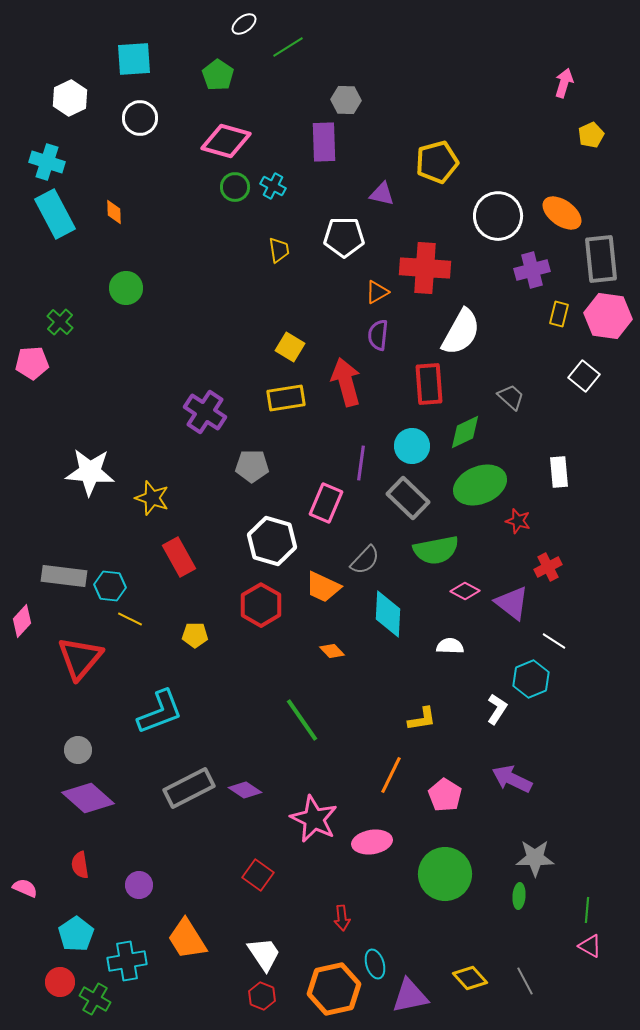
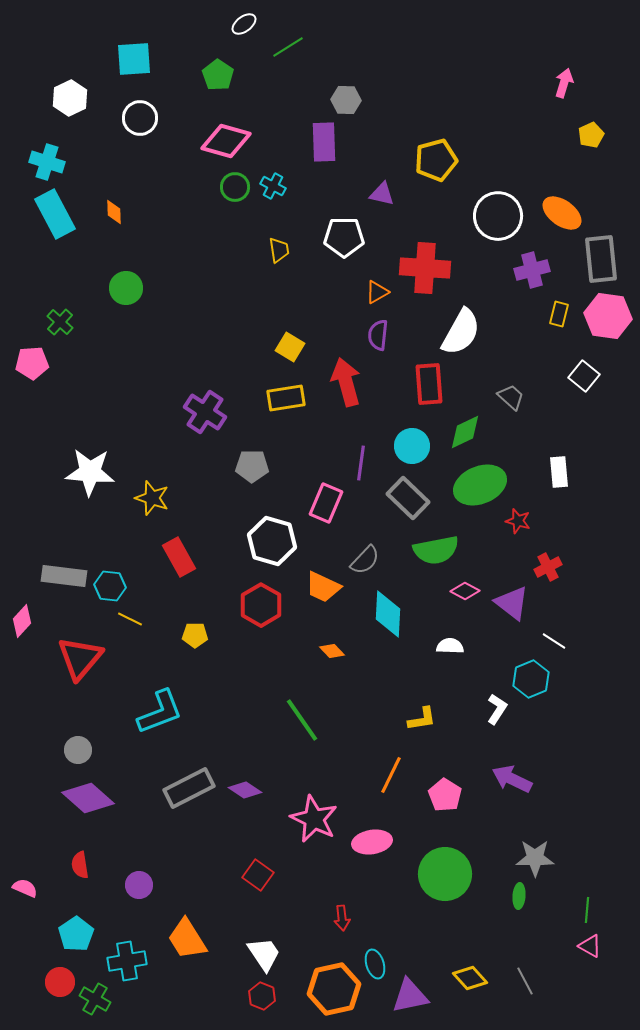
yellow pentagon at (437, 162): moved 1 px left, 2 px up
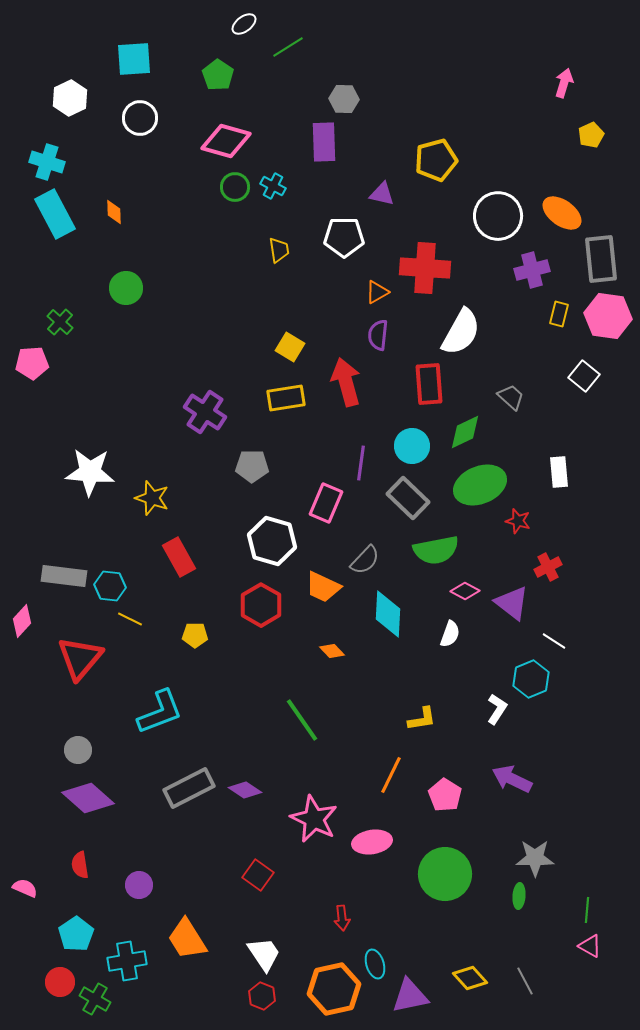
gray hexagon at (346, 100): moved 2 px left, 1 px up
white semicircle at (450, 646): moved 12 px up; rotated 108 degrees clockwise
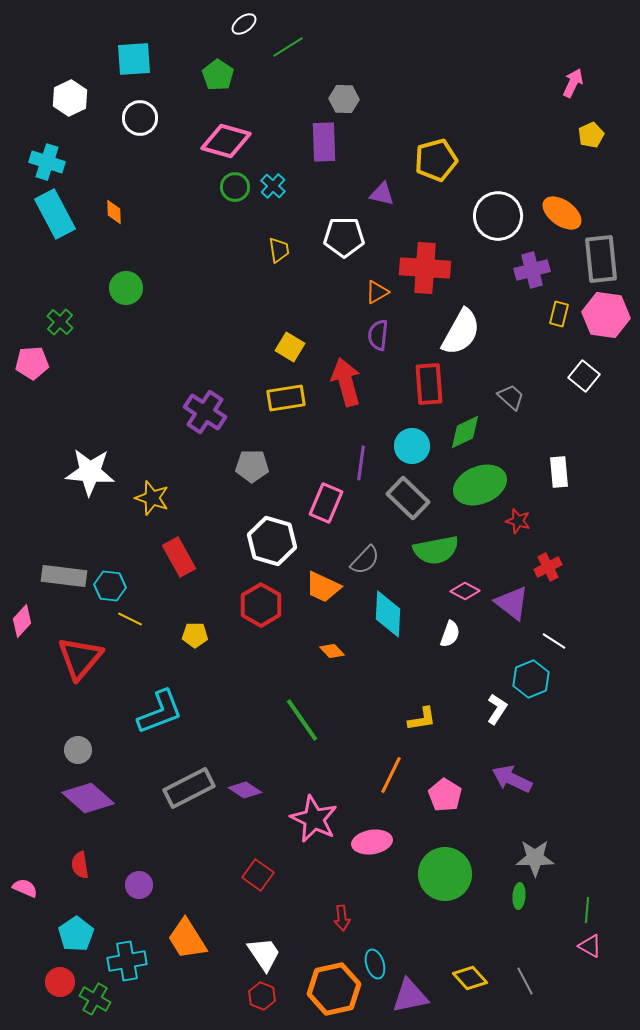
pink arrow at (564, 83): moved 9 px right; rotated 8 degrees clockwise
cyan cross at (273, 186): rotated 15 degrees clockwise
pink hexagon at (608, 316): moved 2 px left, 1 px up
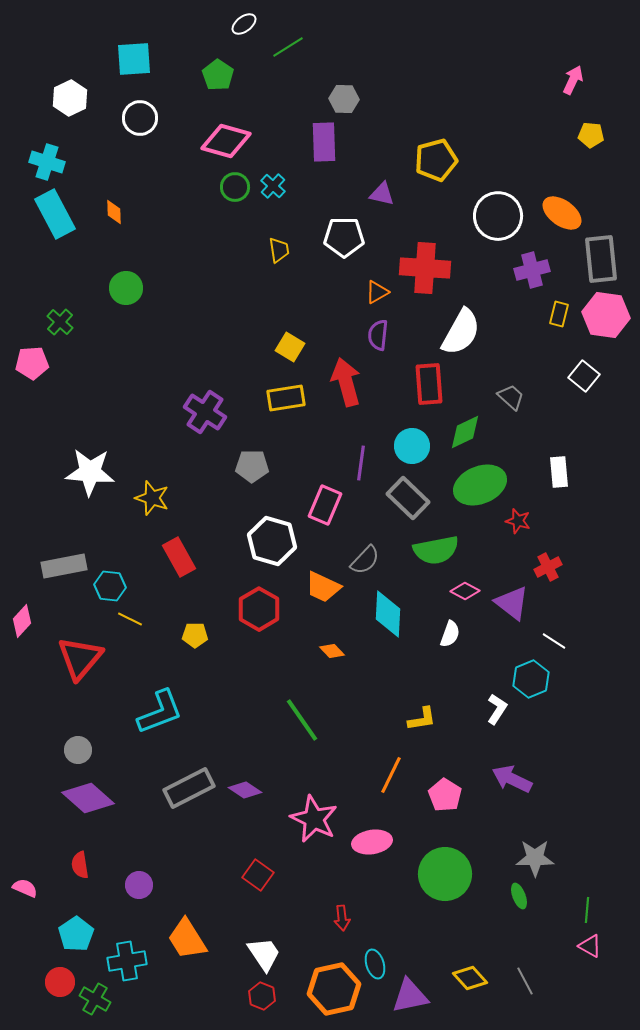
pink arrow at (573, 83): moved 3 px up
yellow pentagon at (591, 135): rotated 30 degrees clockwise
pink rectangle at (326, 503): moved 1 px left, 2 px down
gray rectangle at (64, 576): moved 10 px up; rotated 18 degrees counterclockwise
red hexagon at (261, 605): moved 2 px left, 4 px down
green ellipse at (519, 896): rotated 25 degrees counterclockwise
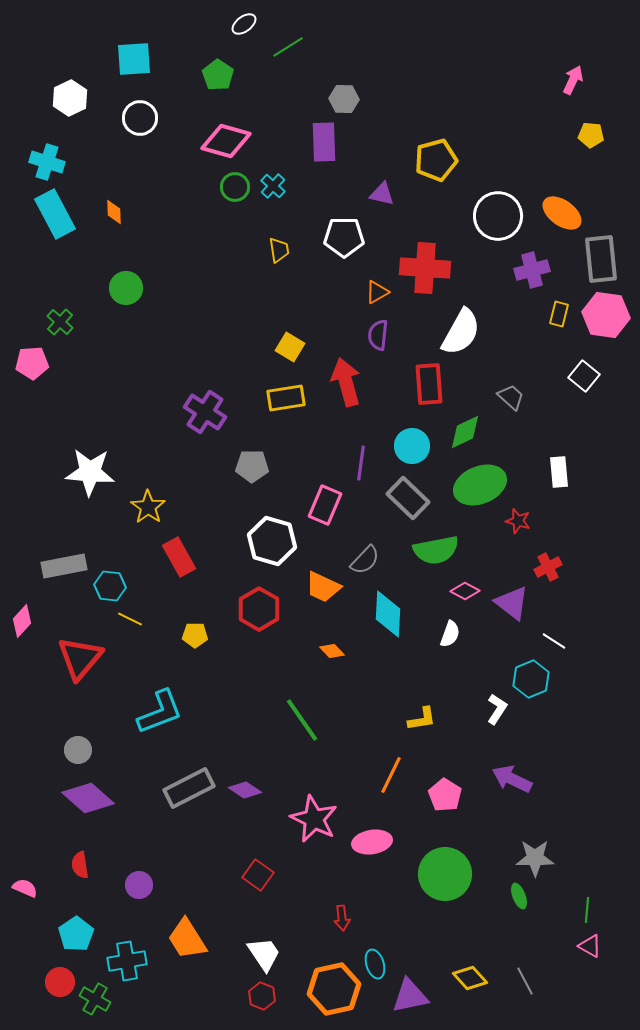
yellow star at (152, 498): moved 4 px left, 9 px down; rotated 16 degrees clockwise
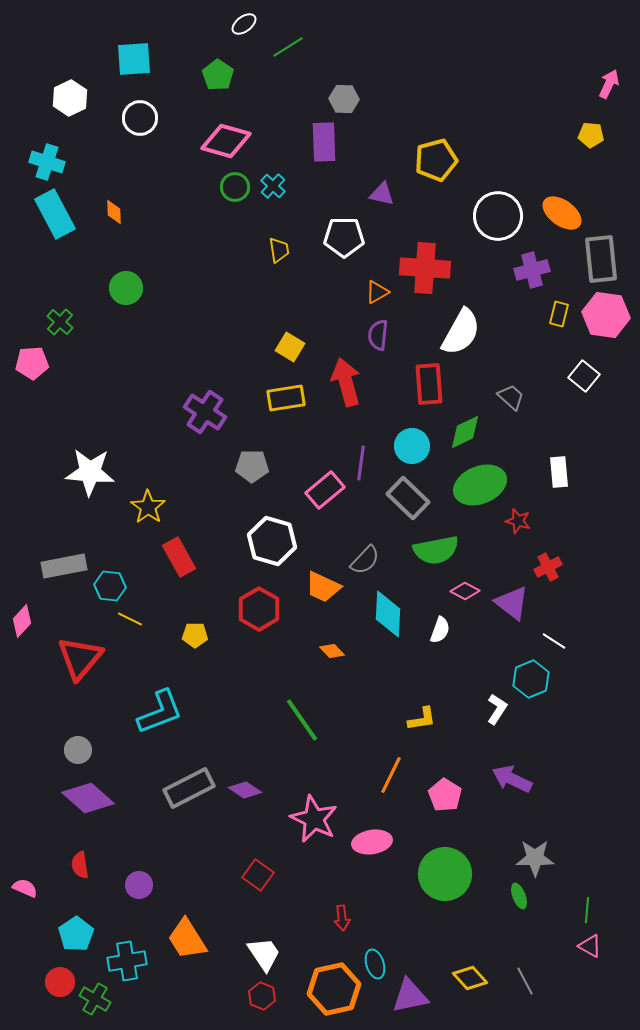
pink arrow at (573, 80): moved 36 px right, 4 px down
pink rectangle at (325, 505): moved 15 px up; rotated 27 degrees clockwise
white semicircle at (450, 634): moved 10 px left, 4 px up
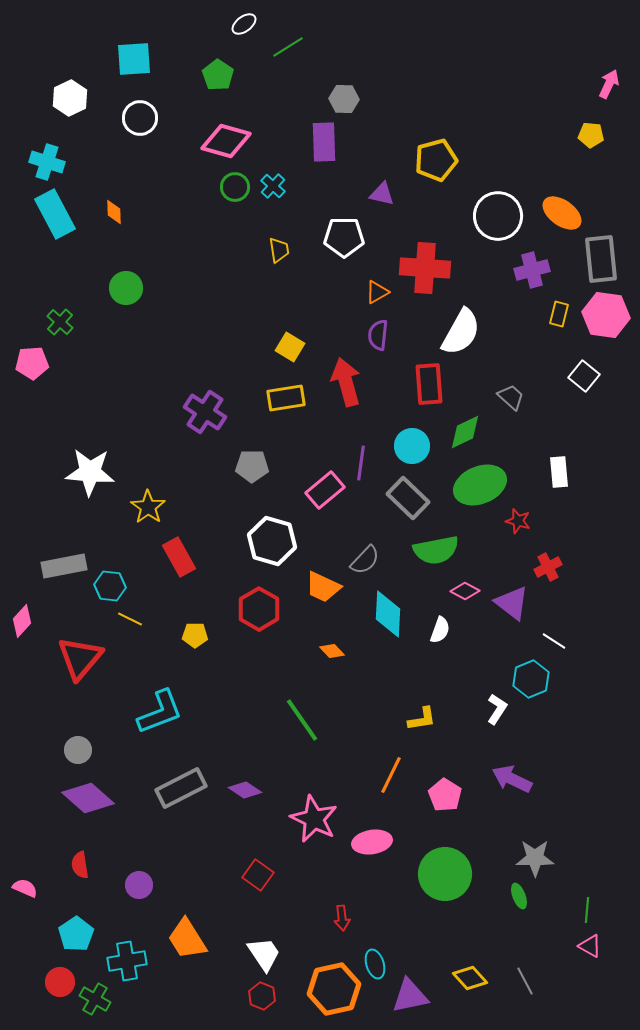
gray rectangle at (189, 788): moved 8 px left
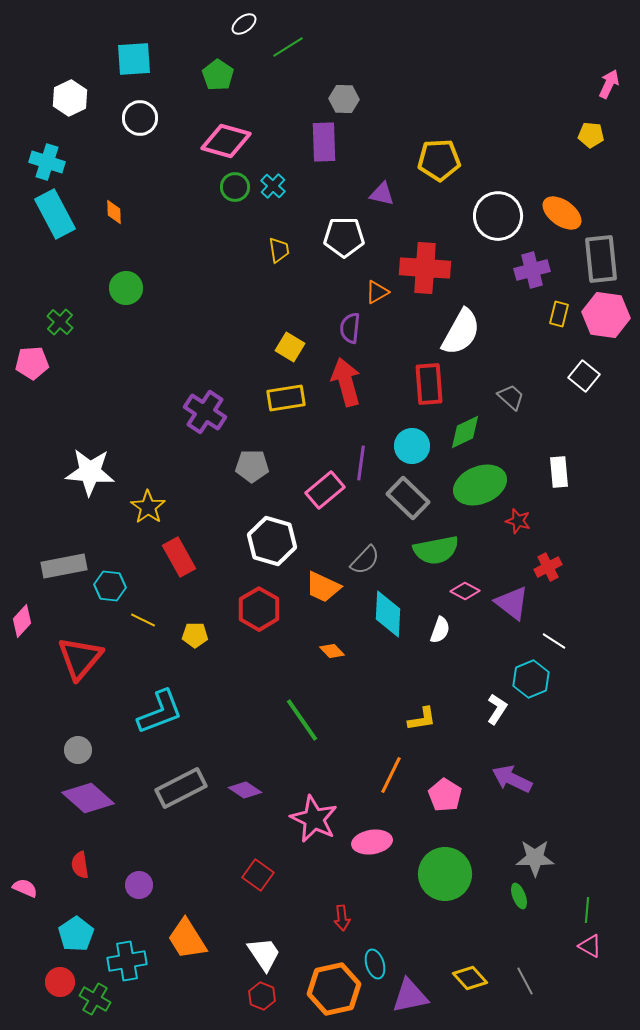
yellow pentagon at (436, 160): moved 3 px right; rotated 12 degrees clockwise
purple semicircle at (378, 335): moved 28 px left, 7 px up
yellow line at (130, 619): moved 13 px right, 1 px down
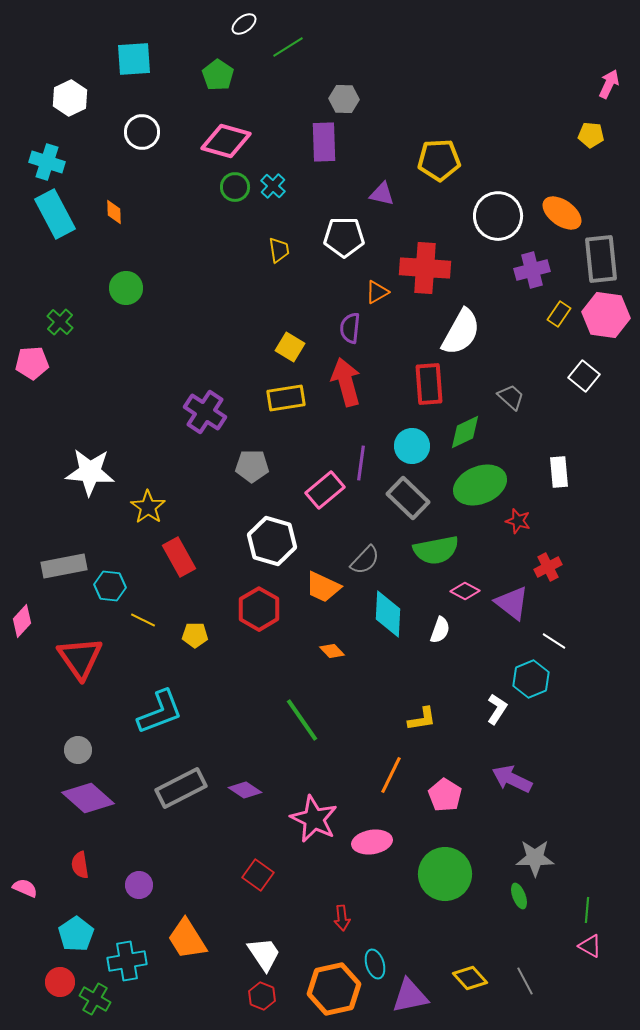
white circle at (140, 118): moved 2 px right, 14 px down
yellow rectangle at (559, 314): rotated 20 degrees clockwise
red triangle at (80, 658): rotated 15 degrees counterclockwise
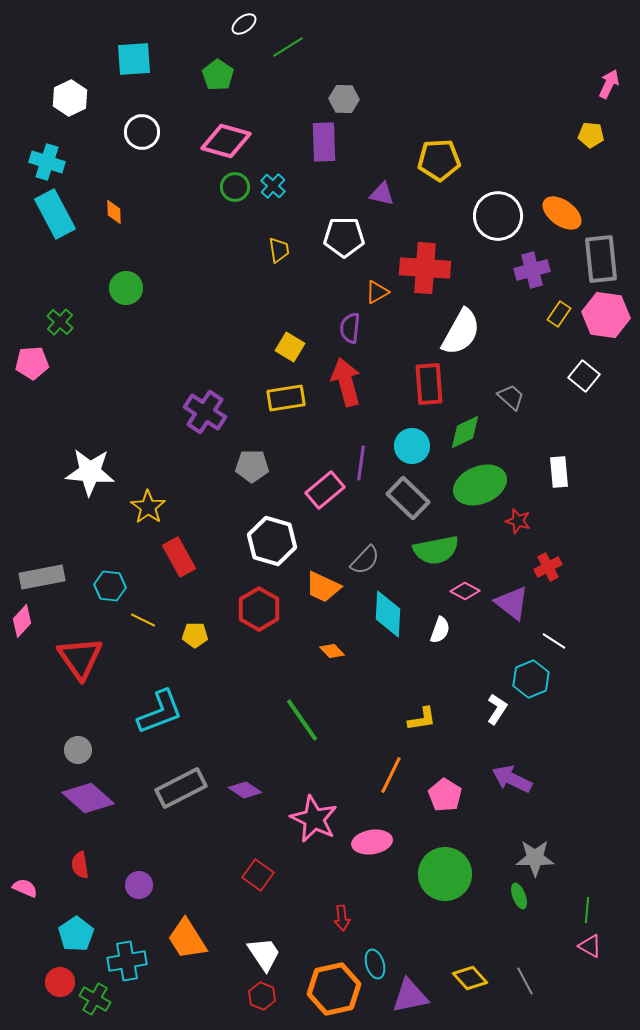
gray rectangle at (64, 566): moved 22 px left, 11 px down
